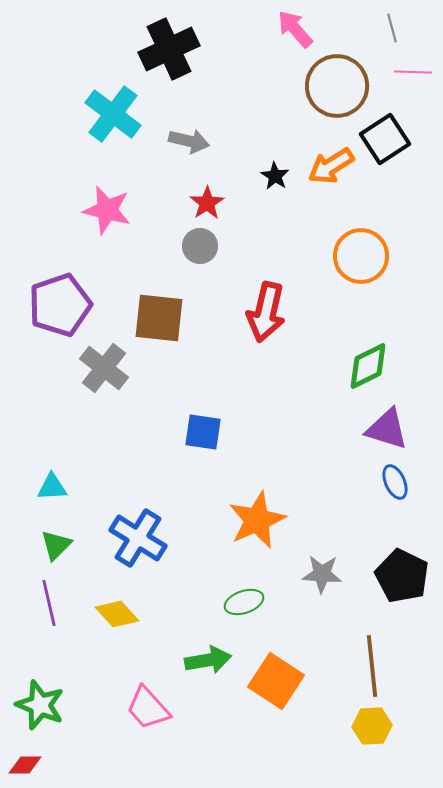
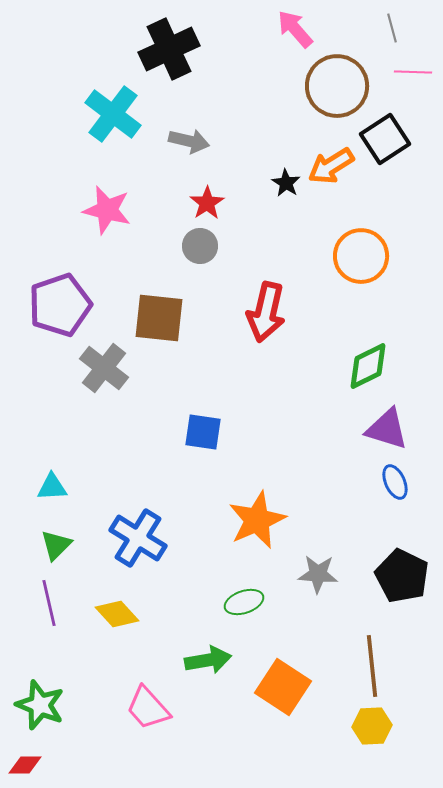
black star: moved 11 px right, 7 px down
gray star: moved 4 px left
orange square: moved 7 px right, 6 px down
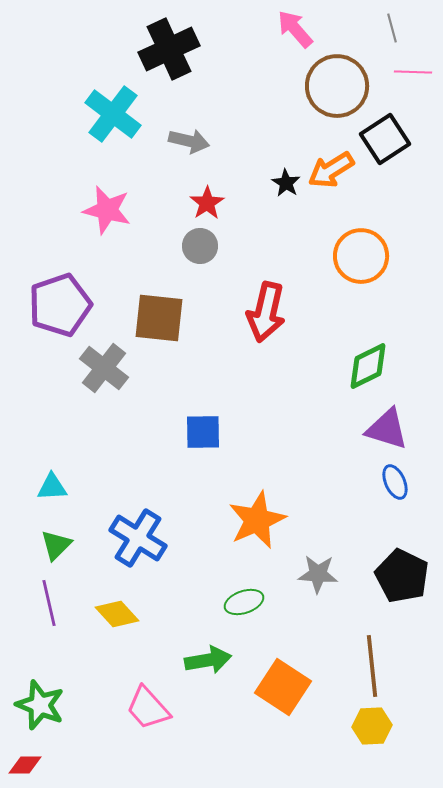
orange arrow: moved 4 px down
blue square: rotated 9 degrees counterclockwise
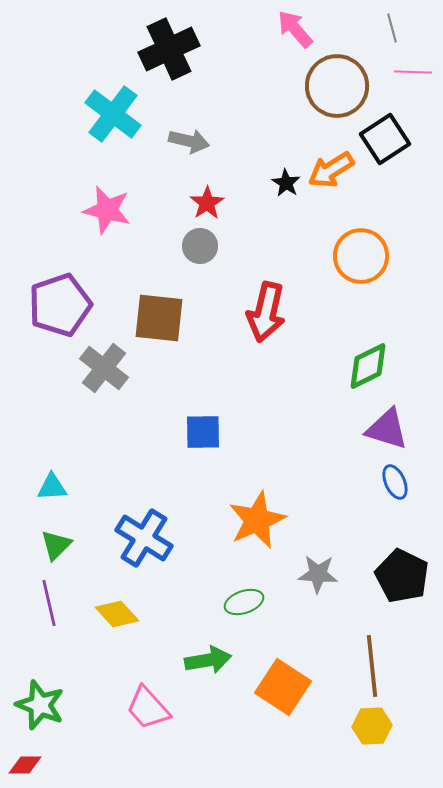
blue cross: moved 6 px right
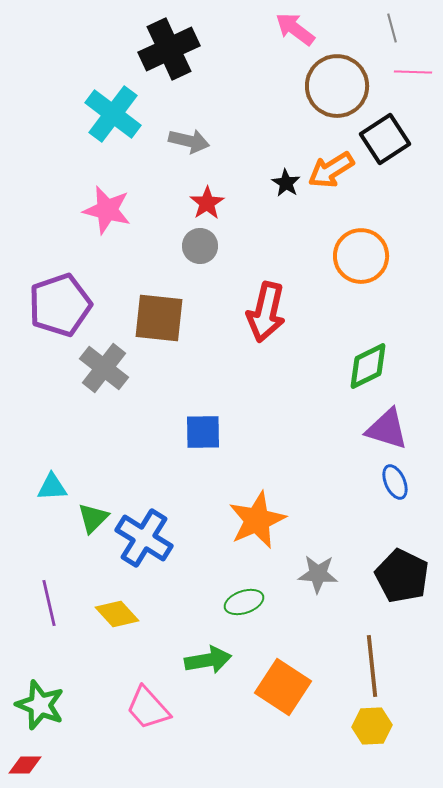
pink arrow: rotated 12 degrees counterclockwise
green triangle: moved 37 px right, 27 px up
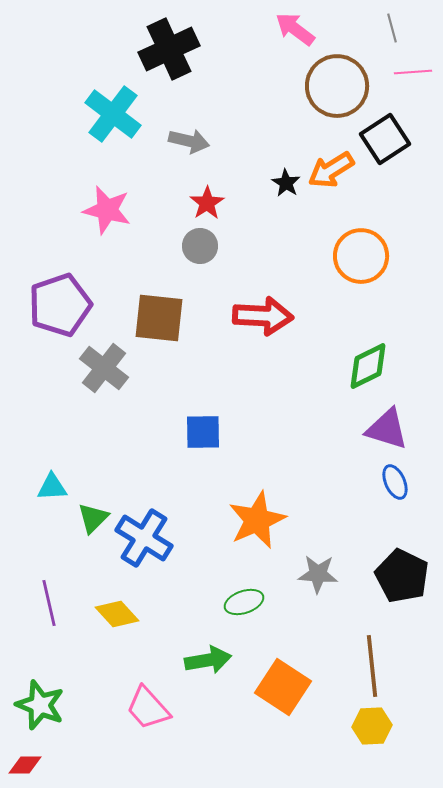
pink line: rotated 6 degrees counterclockwise
red arrow: moved 3 px left, 4 px down; rotated 100 degrees counterclockwise
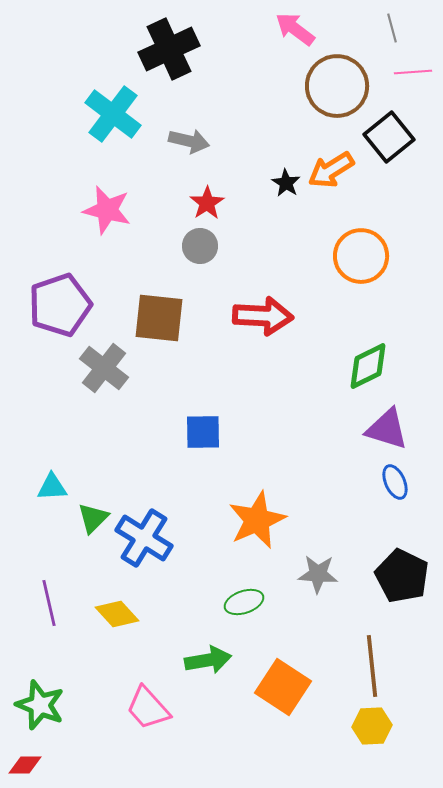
black square: moved 4 px right, 2 px up; rotated 6 degrees counterclockwise
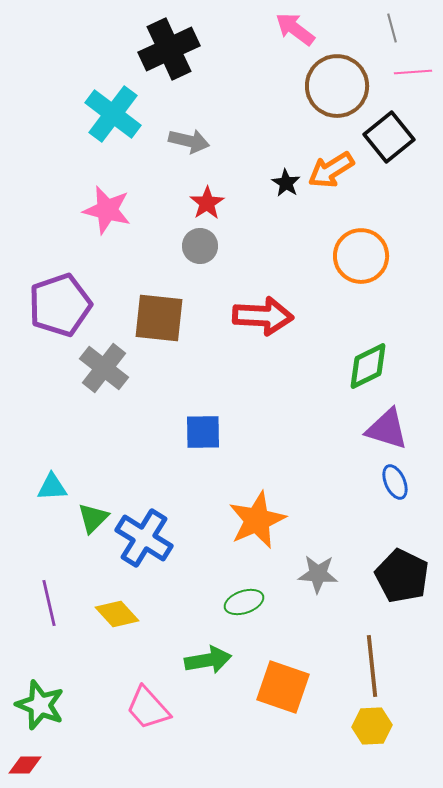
orange square: rotated 14 degrees counterclockwise
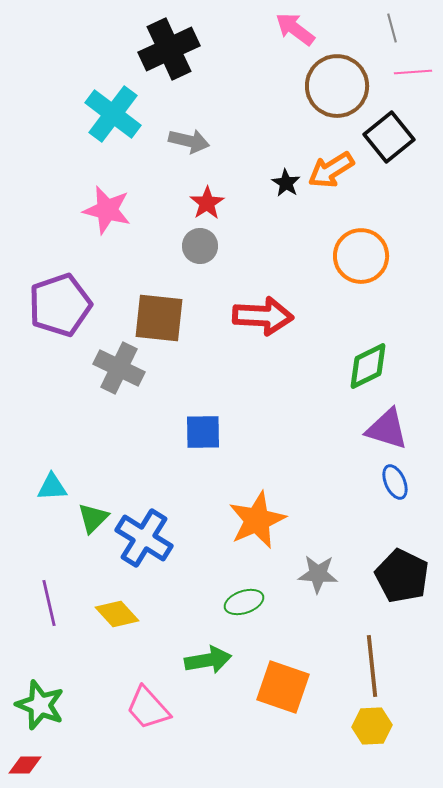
gray cross: moved 15 px right; rotated 12 degrees counterclockwise
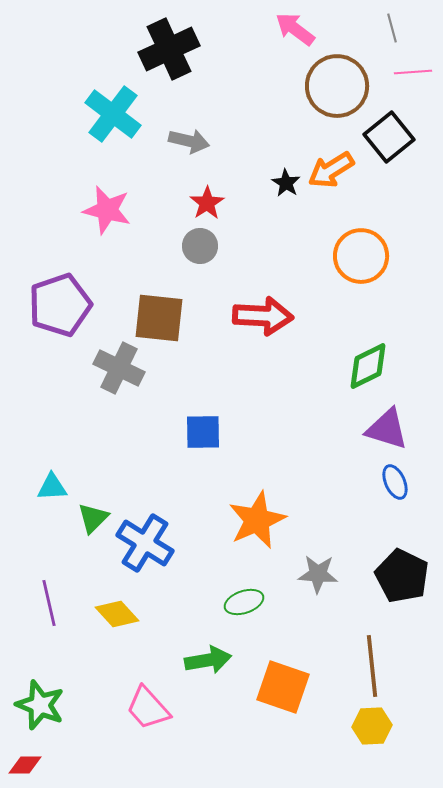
blue cross: moved 1 px right, 5 px down
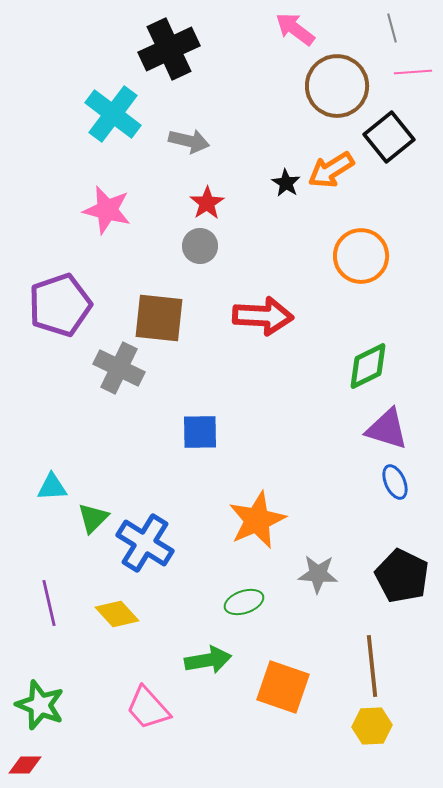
blue square: moved 3 px left
